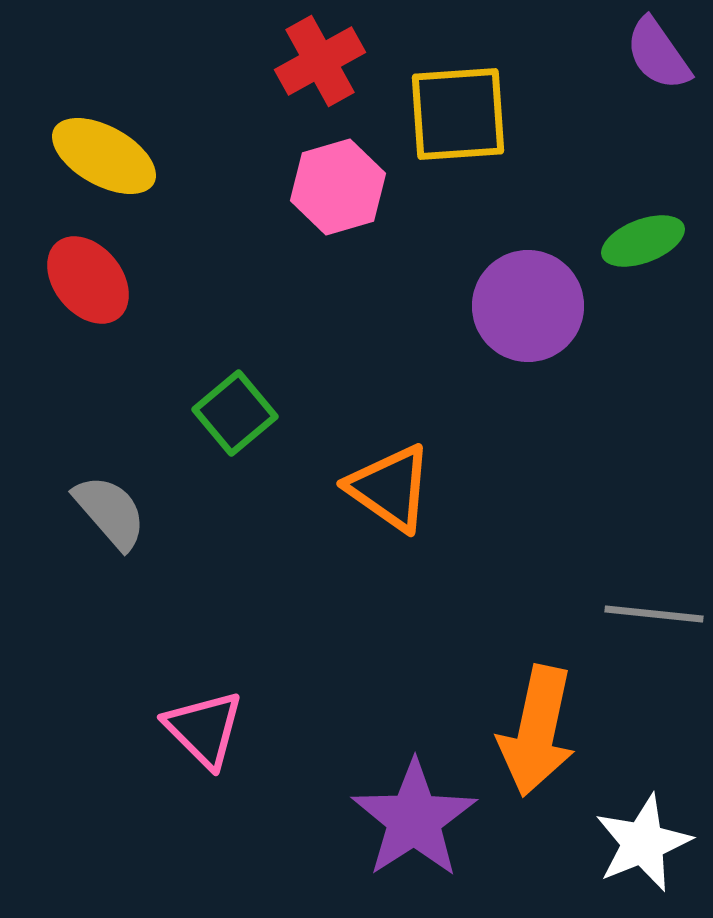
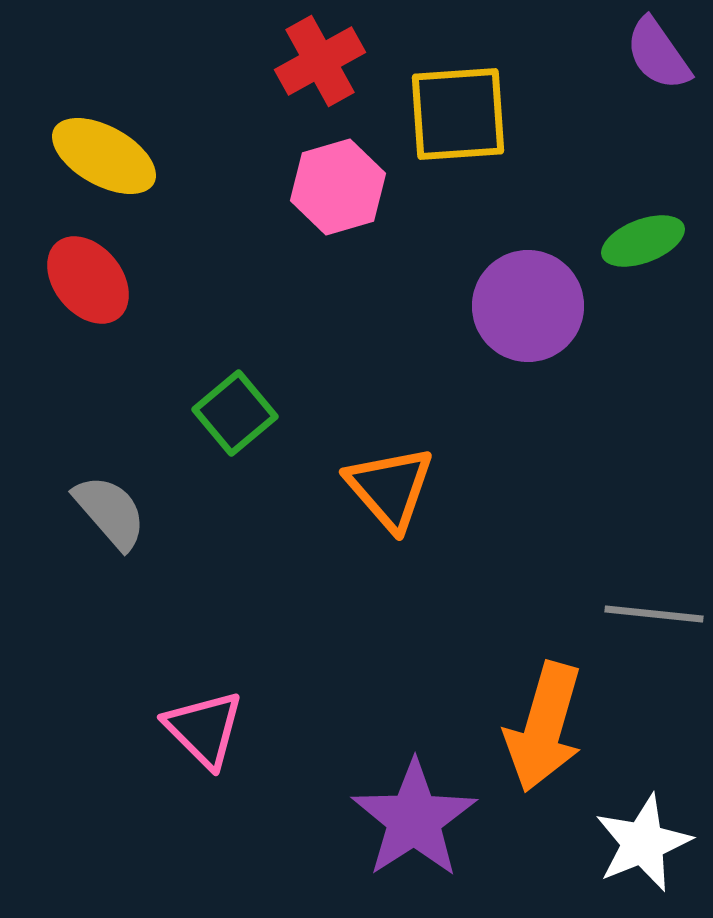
orange triangle: rotated 14 degrees clockwise
orange arrow: moved 7 px right, 4 px up; rotated 4 degrees clockwise
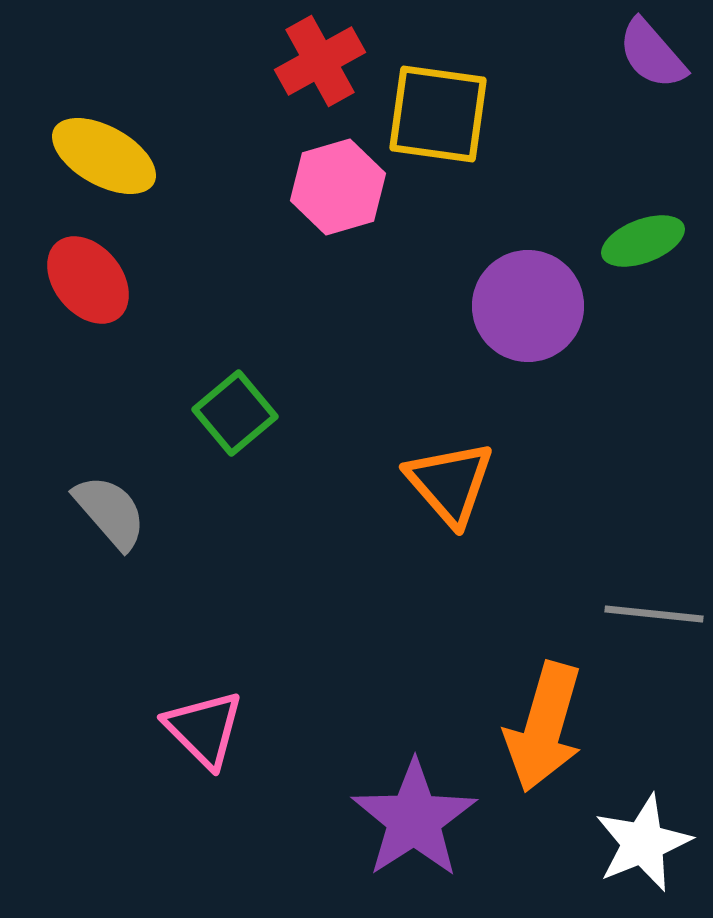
purple semicircle: moved 6 px left; rotated 6 degrees counterclockwise
yellow square: moved 20 px left; rotated 12 degrees clockwise
orange triangle: moved 60 px right, 5 px up
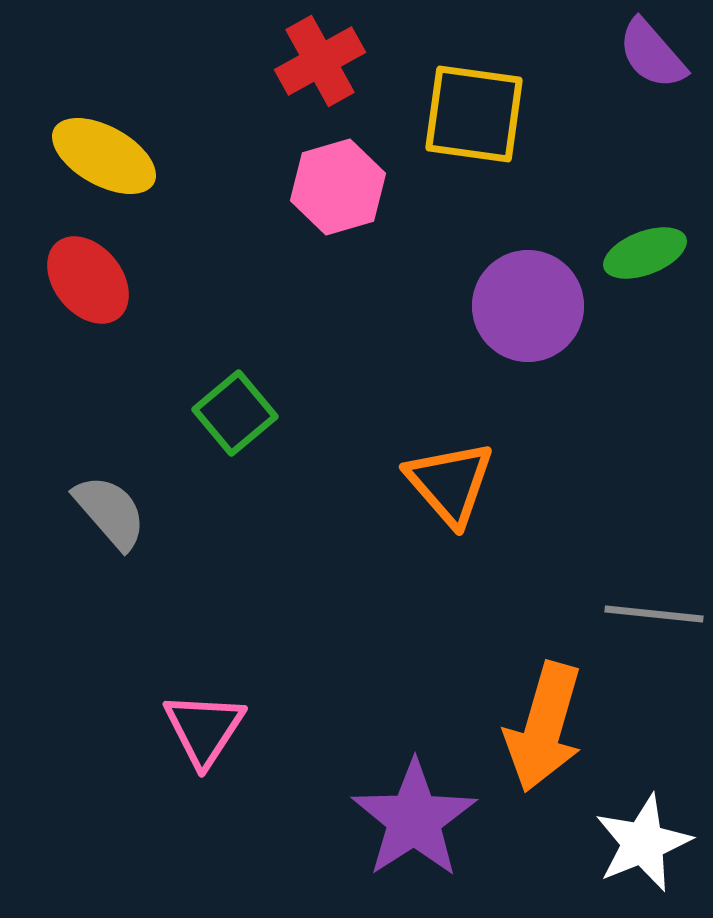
yellow square: moved 36 px right
green ellipse: moved 2 px right, 12 px down
pink triangle: rotated 18 degrees clockwise
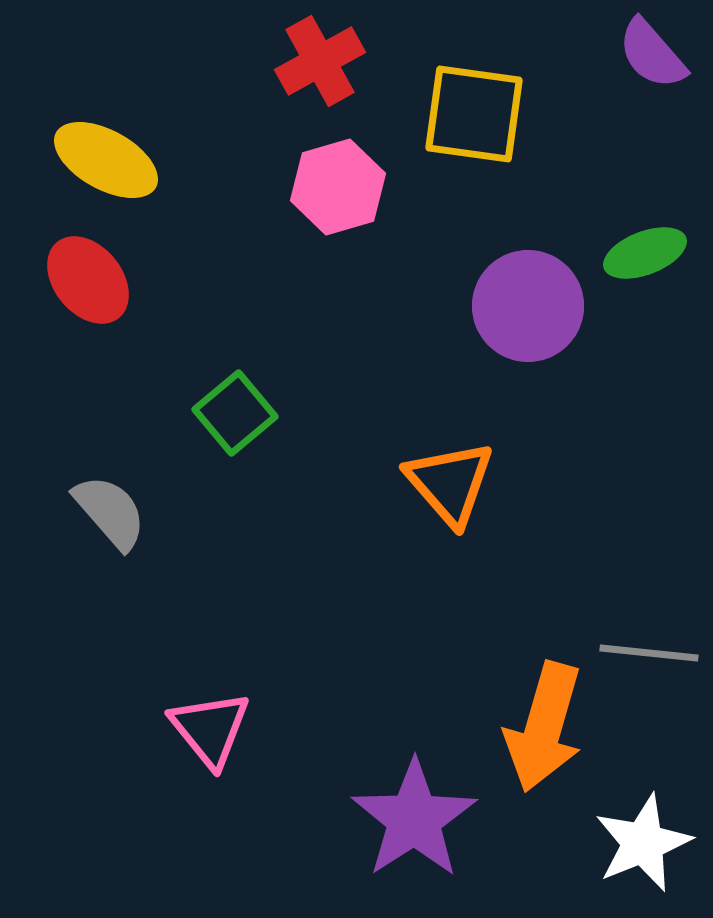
yellow ellipse: moved 2 px right, 4 px down
gray line: moved 5 px left, 39 px down
pink triangle: moved 6 px right; rotated 12 degrees counterclockwise
